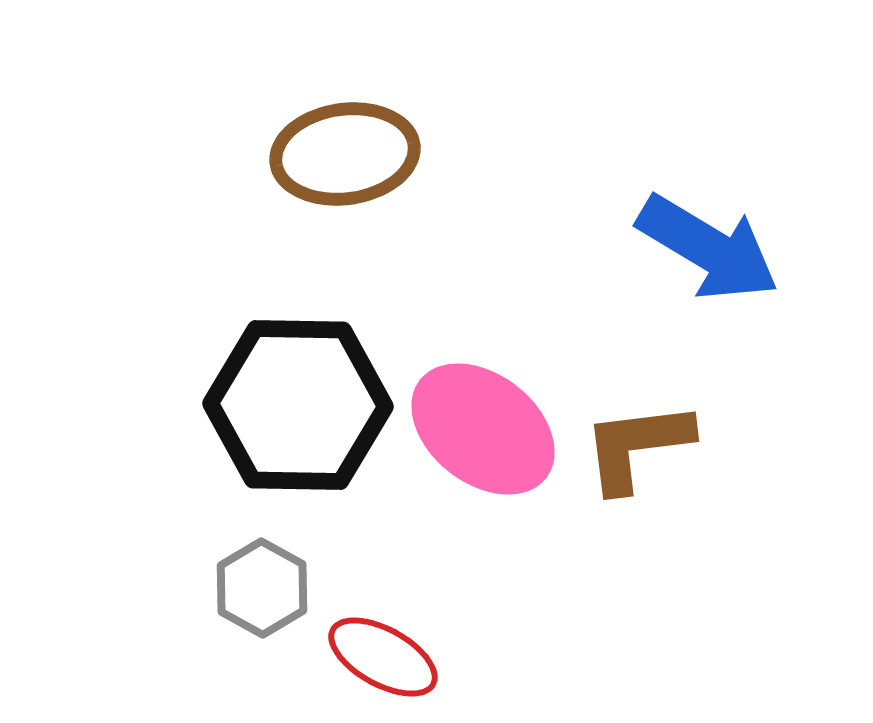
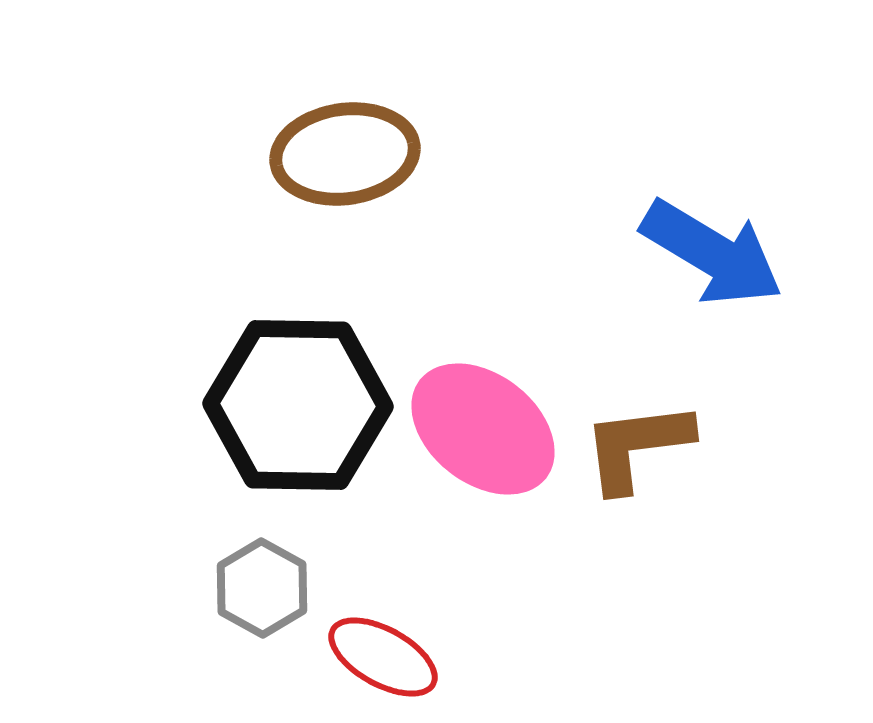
blue arrow: moved 4 px right, 5 px down
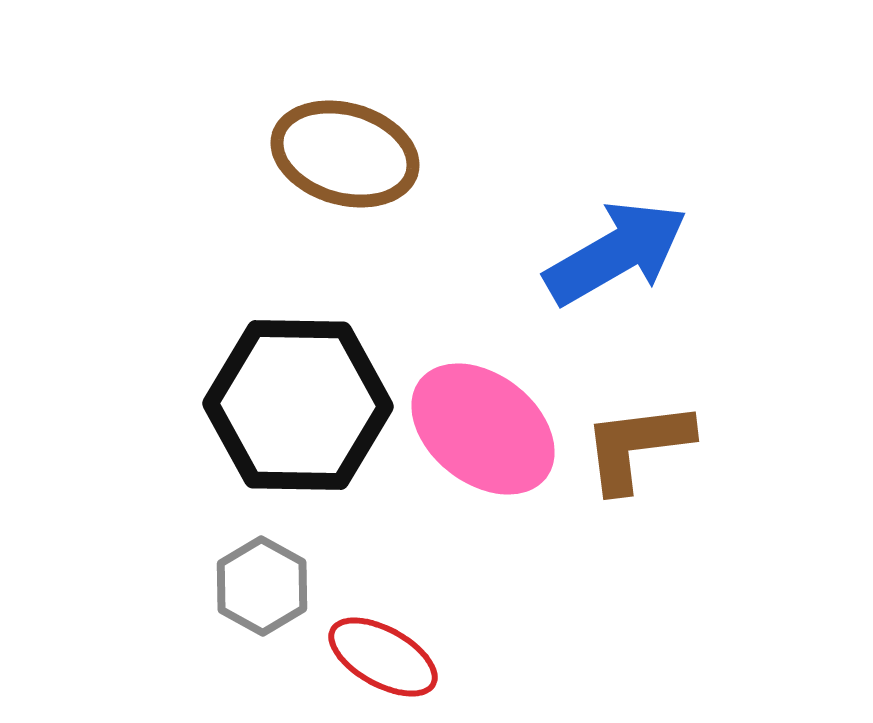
brown ellipse: rotated 24 degrees clockwise
blue arrow: moved 96 px left; rotated 61 degrees counterclockwise
gray hexagon: moved 2 px up
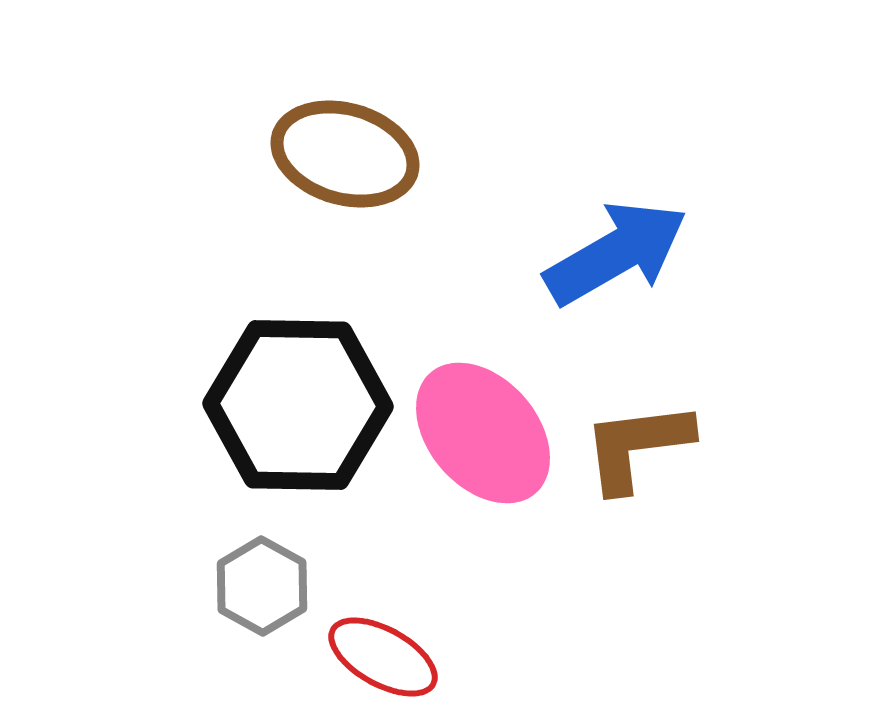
pink ellipse: moved 4 px down; rotated 11 degrees clockwise
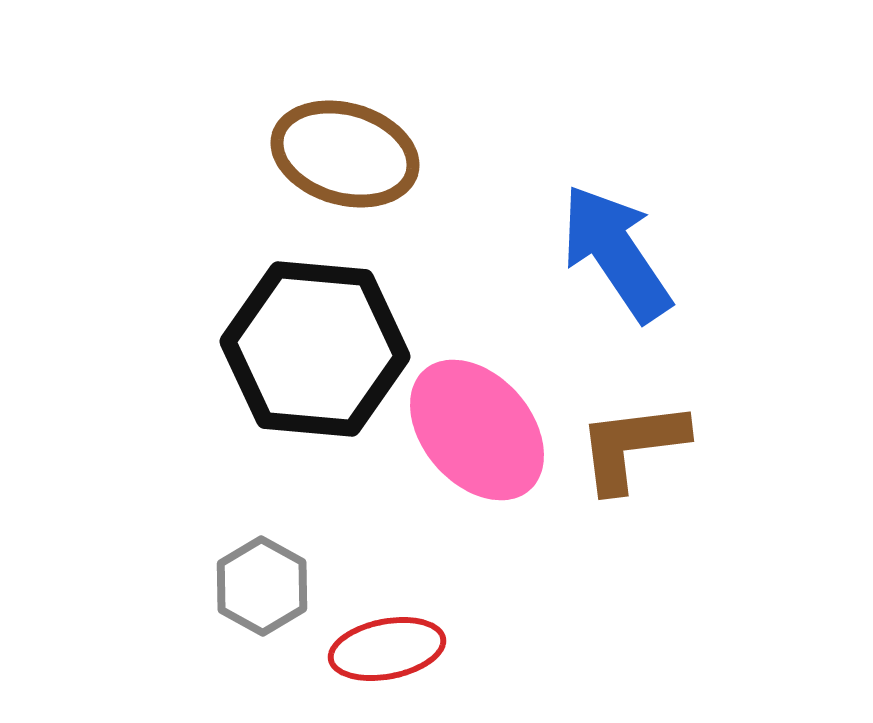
blue arrow: rotated 94 degrees counterclockwise
black hexagon: moved 17 px right, 56 px up; rotated 4 degrees clockwise
pink ellipse: moved 6 px left, 3 px up
brown L-shape: moved 5 px left
red ellipse: moved 4 px right, 8 px up; rotated 40 degrees counterclockwise
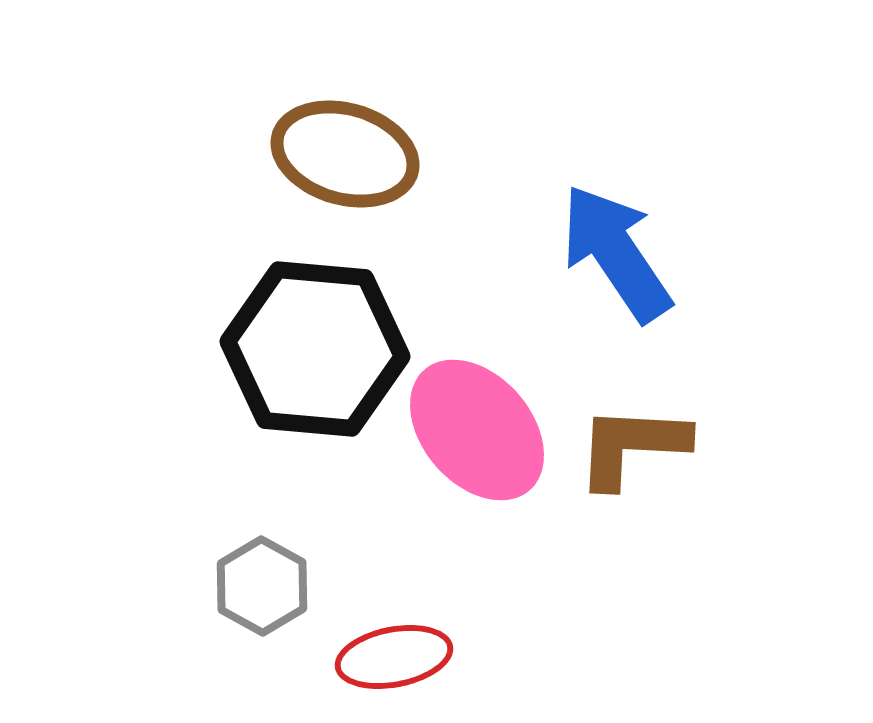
brown L-shape: rotated 10 degrees clockwise
red ellipse: moved 7 px right, 8 px down
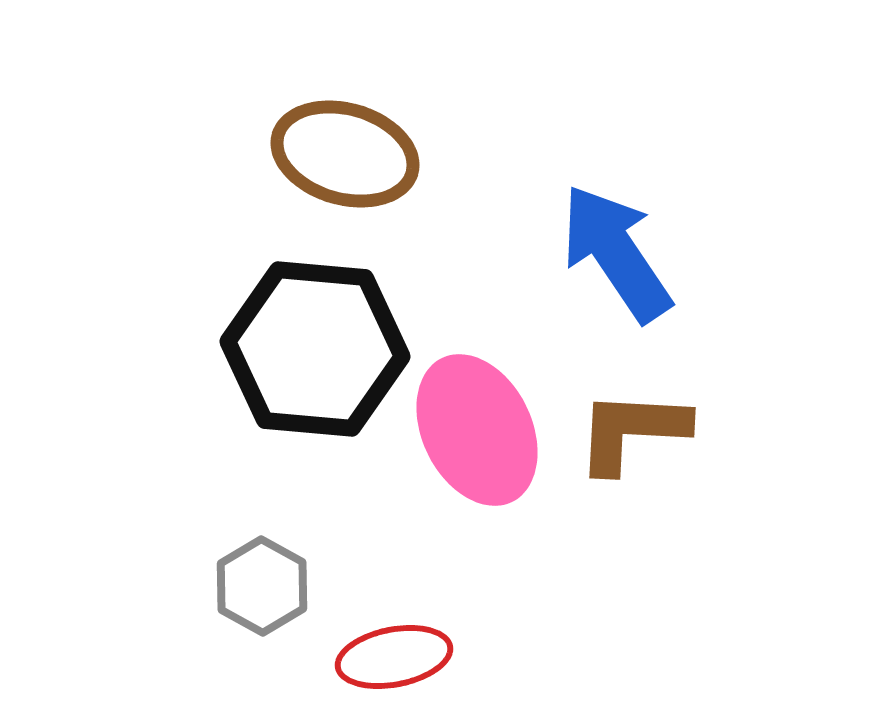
pink ellipse: rotated 15 degrees clockwise
brown L-shape: moved 15 px up
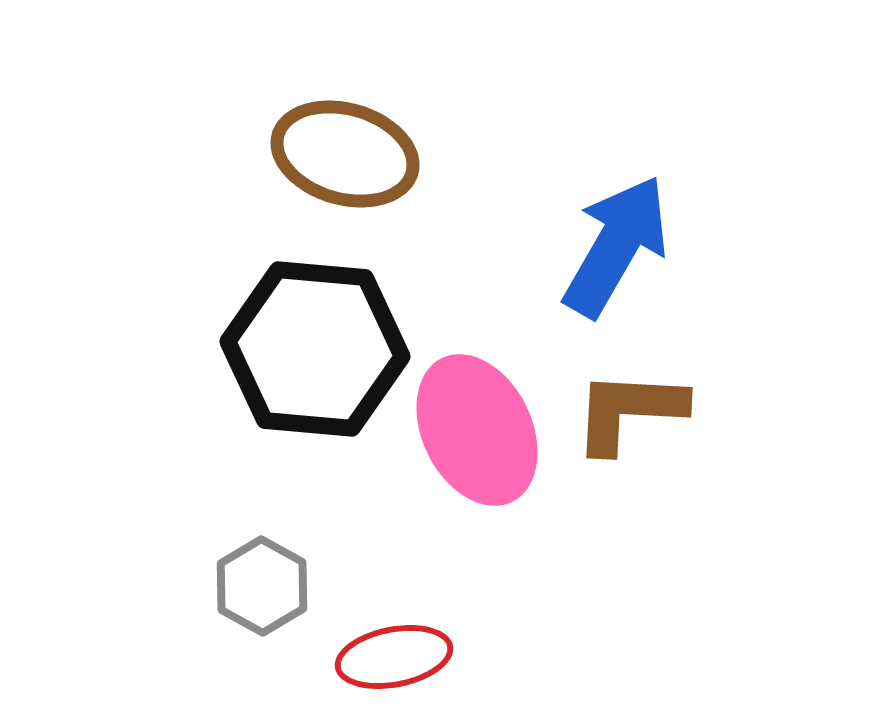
blue arrow: moved 7 px up; rotated 64 degrees clockwise
brown L-shape: moved 3 px left, 20 px up
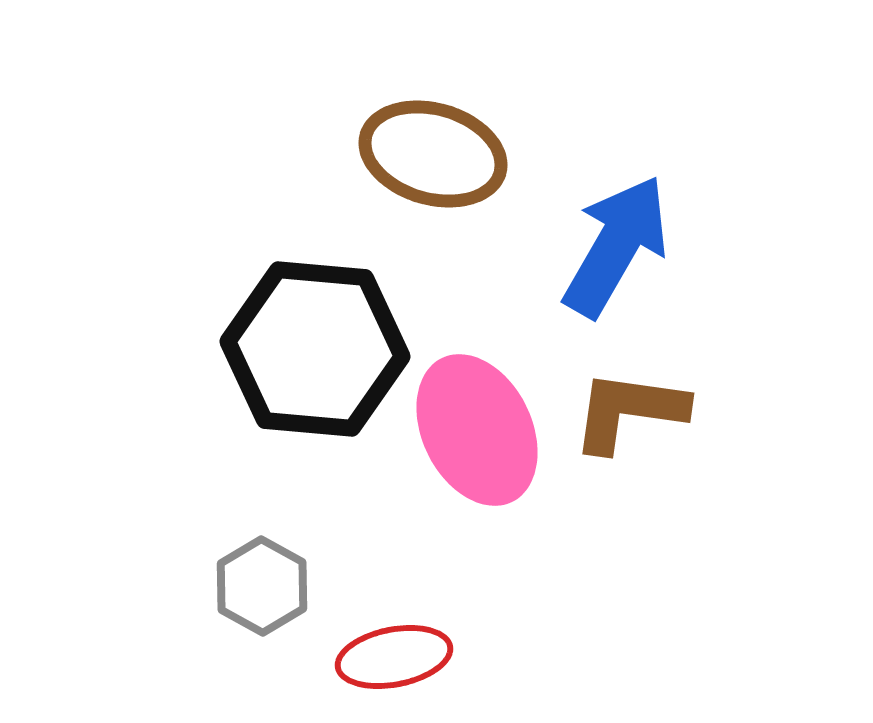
brown ellipse: moved 88 px right
brown L-shape: rotated 5 degrees clockwise
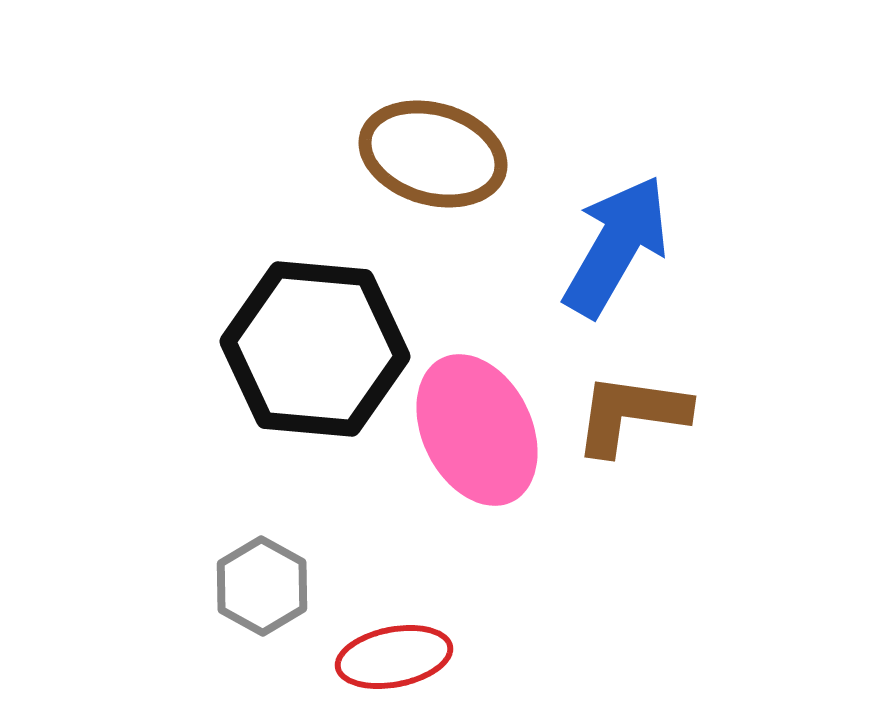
brown L-shape: moved 2 px right, 3 px down
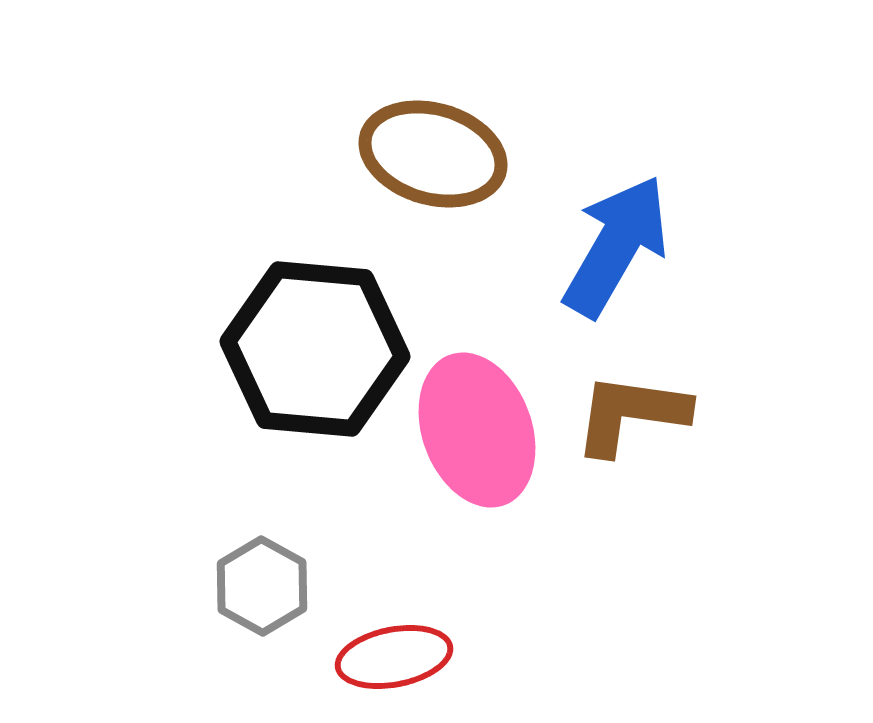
pink ellipse: rotated 6 degrees clockwise
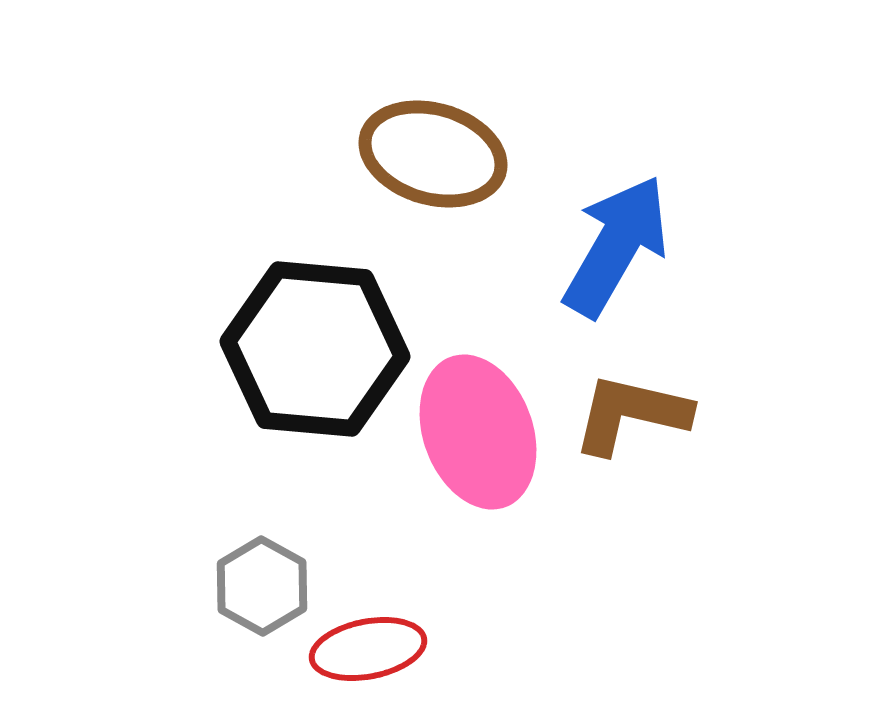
brown L-shape: rotated 5 degrees clockwise
pink ellipse: moved 1 px right, 2 px down
red ellipse: moved 26 px left, 8 px up
